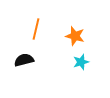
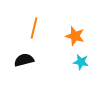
orange line: moved 2 px left, 1 px up
cyan star: rotated 28 degrees clockwise
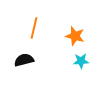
cyan star: moved 1 px up; rotated 14 degrees counterclockwise
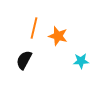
orange star: moved 17 px left
black semicircle: rotated 48 degrees counterclockwise
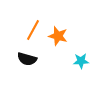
orange line: moved 1 px left, 2 px down; rotated 15 degrees clockwise
black semicircle: moved 3 px right, 1 px up; rotated 102 degrees counterclockwise
